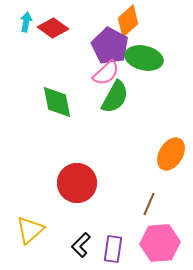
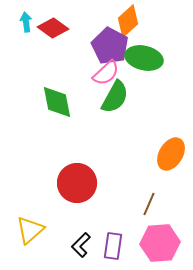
cyan arrow: rotated 18 degrees counterclockwise
purple rectangle: moved 3 px up
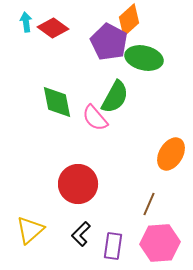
orange diamond: moved 1 px right, 1 px up
purple pentagon: moved 1 px left, 4 px up
pink semicircle: moved 11 px left, 45 px down; rotated 92 degrees clockwise
red circle: moved 1 px right, 1 px down
black L-shape: moved 11 px up
